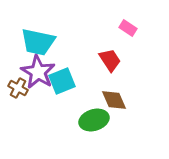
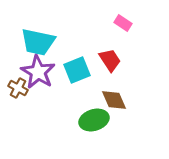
pink rectangle: moved 5 px left, 5 px up
cyan square: moved 15 px right, 11 px up
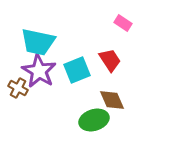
purple star: moved 1 px right, 1 px up
brown diamond: moved 2 px left
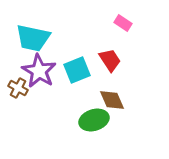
cyan trapezoid: moved 5 px left, 4 px up
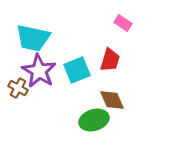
red trapezoid: rotated 50 degrees clockwise
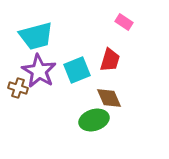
pink rectangle: moved 1 px right, 1 px up
cyan trapezoid: moved 3 px right, 2 px up; rotated 27 degrees counterclockwise
brown cross: rotated 12 degrees counterclockwise
brown diamond: moved 3 px left, 2 px up
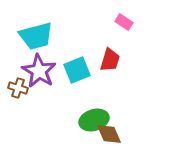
brown diamond: moved 36 px down
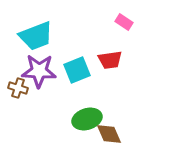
cyan trapezoid: rotated 6 degrees counterclockwise
red trapezoid: rotated 65 degrees clockwise
purple star: rotated 28 degrees counterclockwise
green ellipse: moved 7 px left, 1 px up
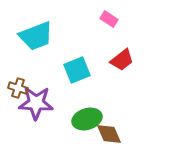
pink rectangle: moved 15 px left, 3 px up
red trapezoid: moved 12 px right; rotated 30 degrees counterclockwise
purple star: moved 3 px left, 32 px down
